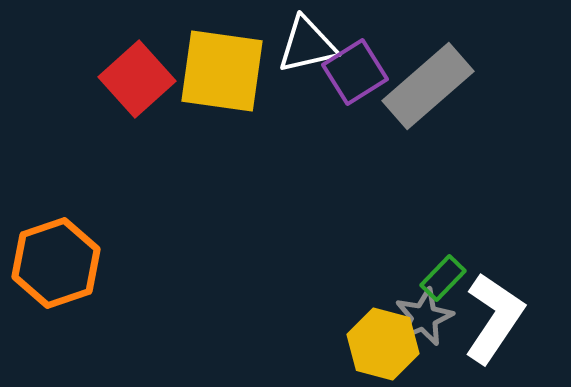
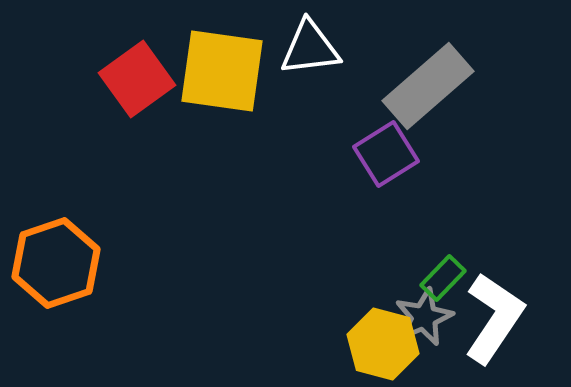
white triangle: moved 3 px right, 3 px down; rotated 6 degrees clockwise
purple square: moved 31 px right, 82 px down
red square: rotated 6 degrees clockwise
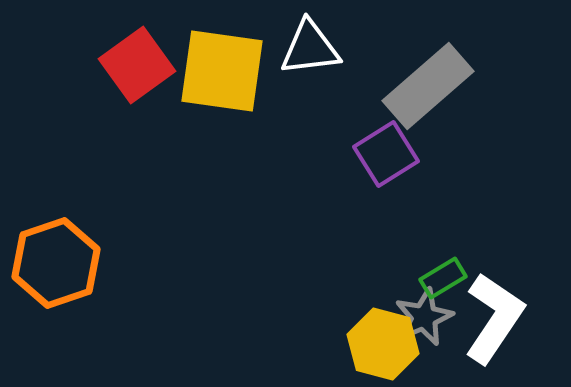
red square: moved 14 px up
green rectangle: rotated 15 degrees clockwise
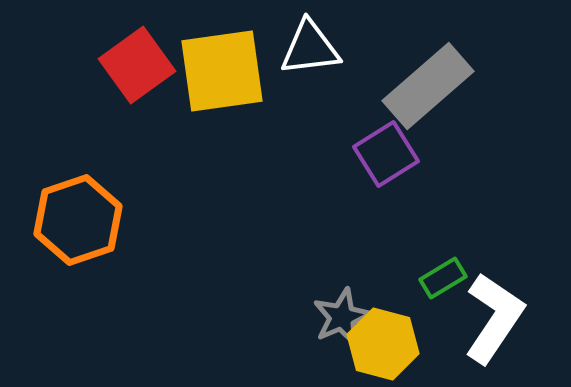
yellow square: rotated 16 degrees counterclockwise
orange hexagon: moved 22 px right, 43 px up
gray star: moved 82 px left
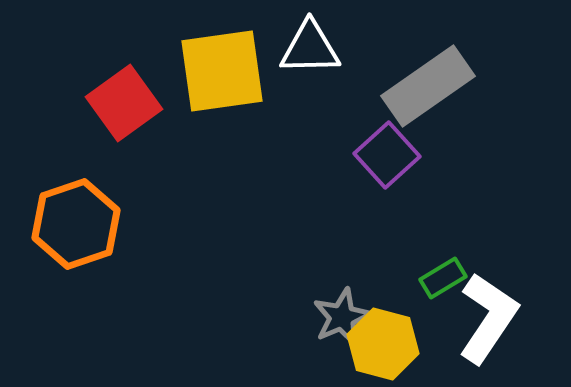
white triangle: rotated 6 degrees clockwise
red square: moved 13 px left, 38 px down
gray rectangle: rotated 6 degrees clockwise
purple square: moved 1 px right, 1 px down; rotated 10 degrees counterclockwise
orange hexagon: moved 2 px left, 4 px down
white L-shape: moved 6 px left
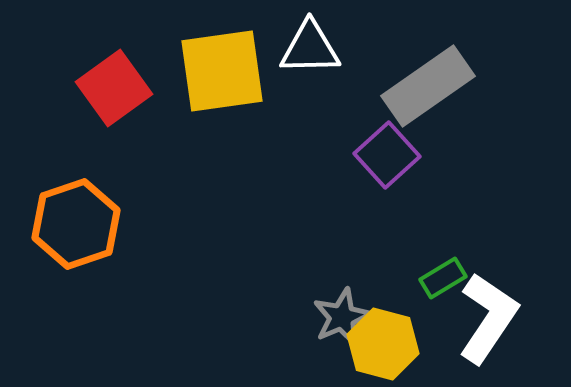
red square: moved 10 px left, 15 px up
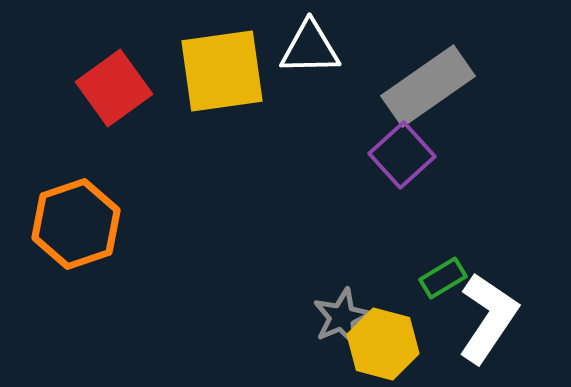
purple square: moved 15 px right
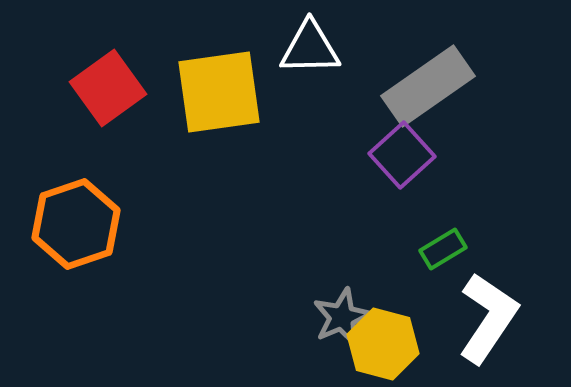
yellow square: moved 3 px left, 21 px down
red square: moved 6 px left
green rectangle: moved 29 px up
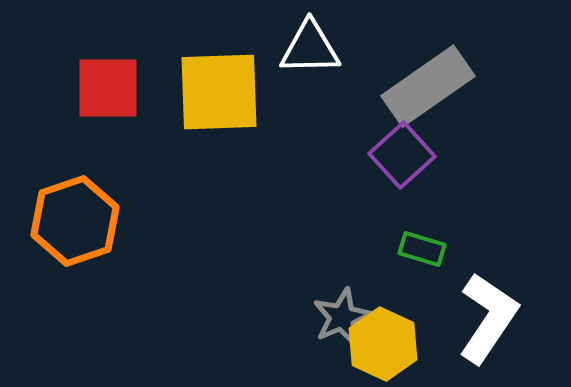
red square: rotated 36 degrees clockwise
yellow square: rotated 6 degrees clockwise
orange hexagon: moved 1 px left, 3 px up
green rectangle: moved 21 px left; rotated 48 degrees clockwise
yellow hexagon: rotated 10 degrees clockwise
